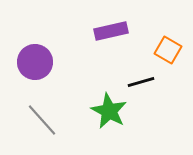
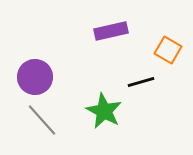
purple circle: moved 15 px down
green star: moved 5 px left
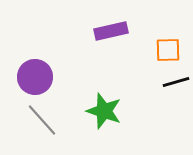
orange square: rotated 32 degrees counterclockwise
black line: moved 35 px right
green star: rotated 9 degrees counterclockwise
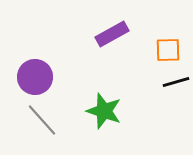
purple rectangle: moved 1 px right, 3 px down; rotated 16 degrees counterclockwise
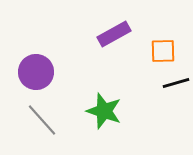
purple rectangle: moved 2 px right
orange square: moved 5 px left, 1 px down
purple circle: moved 1 px right, 5 px up
black line: moved 1 px down
